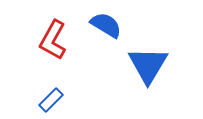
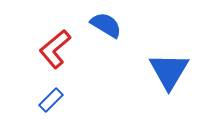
red L-shape: moved 2 px right, 9 px down; rotated 21 degrees clockwise
blue triangle: moved 21 px right, 6 px down
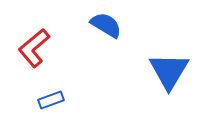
red L-shape: moved 21 px left, 1 px up
blue rectangle: rotated 25 degrees clockwise
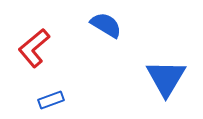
blue triangle: moved 3 px left, 7 px down
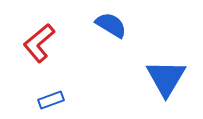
blue semicircle: moved 5 px right
red L-shape: moved 5 px right, 5 px up
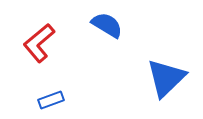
blue semicircle: moved 4 px left
blue triangle: rotated 15 degrees clockwise
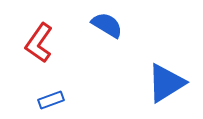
red L-shape: rotated 15 degrees counterclockwise
blue triangle: moved 5 px down; rotated 12 degrees clockwise
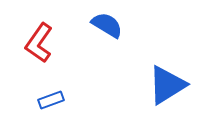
blue triangle: moved 1 px right, 2 px down
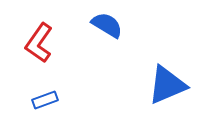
blue triangle: rotated 9 degrees clockwise
blue rectangle: moved 6 px left
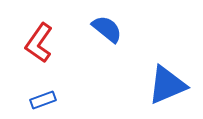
blue semicircle: moved 4 px down; rotated 8 degrees clockwise
blue rectangle: moved 2 px left
